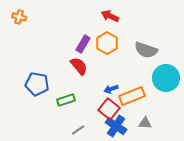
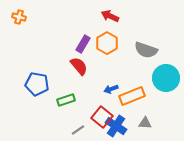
red square: moved 7 px left, 8 px down
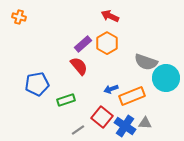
purple rectangle: rotated 18 degrees clockwise
gray semicircle: moved 12 px down
blue pentagon: rotated 20 degrees counterclockwise
blue cross: moved 9 px right
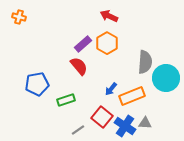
red arrow: moved 1 px left
gray semicircle: moved 1 px left; rotated 105 degrees counterclockwise
blue arrow: rotated 32 degrees counterclockwise
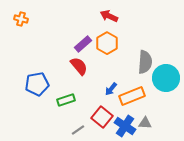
orange cross: moved 2 px right, 2 px down
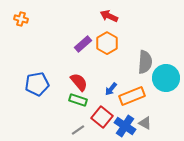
red semicircle: moved 16 px down
green rectangle: moved 12 px right; rotated 36 degrees clockwise
gray triangle: rotated 24 degrees clockwise
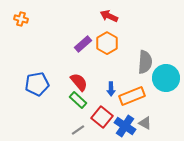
blue arrow: rotated 40 degrees counterclockwise
green rectangle: rotated 24 degrees clockwise
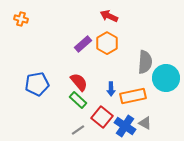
orange rectangle: moved 1 px right; rotated 10 degrees clockwise
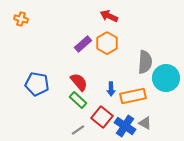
blue pentagon: rotated 20 degrees clockwise
